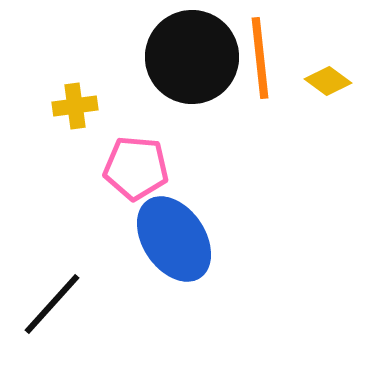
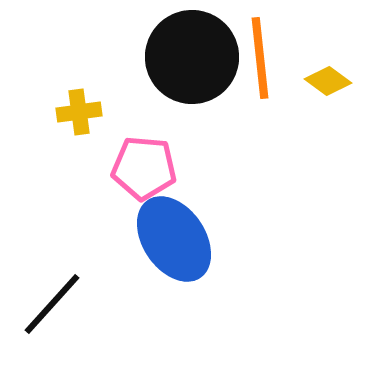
yellow cross: moved 4 px right, 6 px down
pink pentagon: moved 8 px right
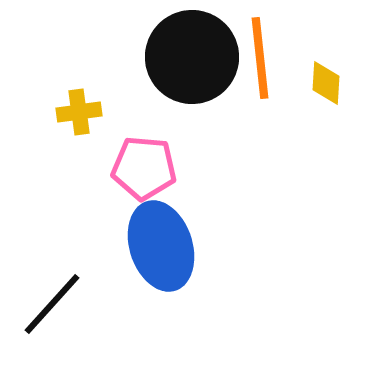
yellow diamond: moved 2 px left, 2 px down; rotated 57 degrees clockwise
blue ellipse: moved 13 px left, 7 px down; rotated 16 degrees clockwise
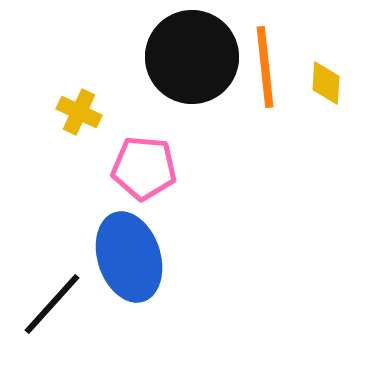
orange line: moved 5 px right, 9 px down
yellow cross: rotated 33 degrees clockwise
blue ellipse: moved 32 px left, 11 px down
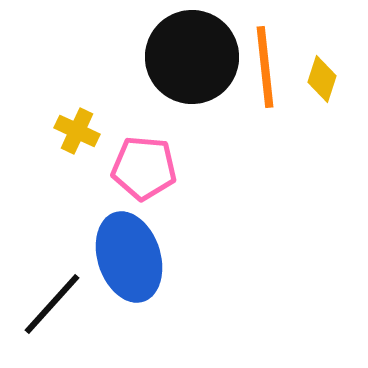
yellow diamond: moved 4 px left, 4 px up; rotated 15 degrees clockwise
yellow cross: moved 2 px left, 19 px down
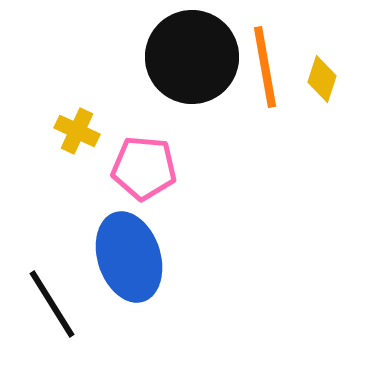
orange line: rotated 4 degrees counterclockwise
black line: rotated 74 degrees counterclockwise
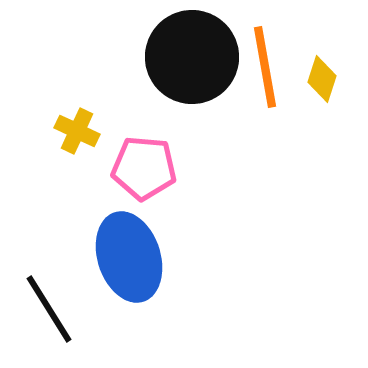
black line: moved 3 px left, 5 px down
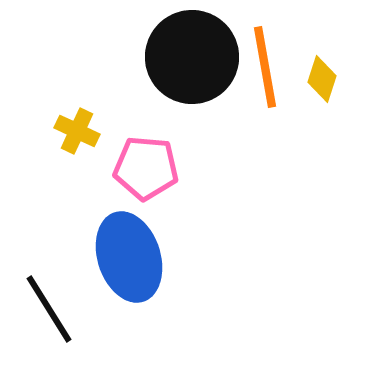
pink pentagon: moved 2 px right
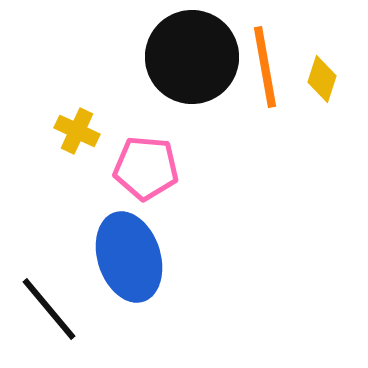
black line: rotated 8 degrees counterclockwise
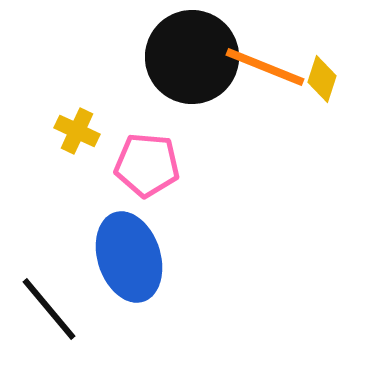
orange line: rotated 58 degrees counterclockwise
pink pentagon: moved 1 px right, 3 px up
